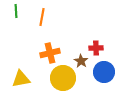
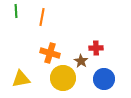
orange cross: rotated 30 degrees clockwise
blue circle: moved 7 px down
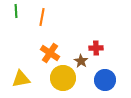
orange cross: rotated 18 degrees clockwise
blue circle: moved 1 px right, 1 px down
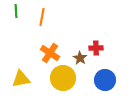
brown star: moved 1 px left, 3 px up
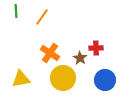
orange line: rotated 24 degrees clockwise
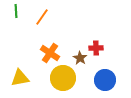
yellow triangle: moved 1 px left, 1 px up
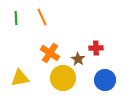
green line: moved 7 px down
orange line: rotated 60 degrees counterclockwise
brown star: moved 2 px left, 1 px down
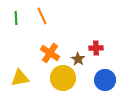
orange line: moved 1 px up
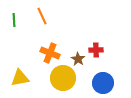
green line: moved 2 px left, 2 px down
red cross: moved 2 px down
orange cross: rotated 12 degrees counterclockwise
blue circle: moved 2 px left, 3 px down
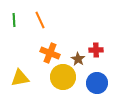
orange line: moved 2 px left, 4 px down
yellow circle: moved 1 px up
blue circle: moved 6 px left
